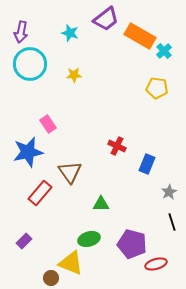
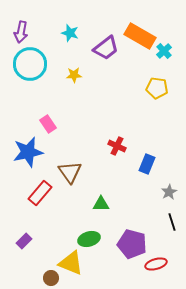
purple trapezoid: moved 29 px down
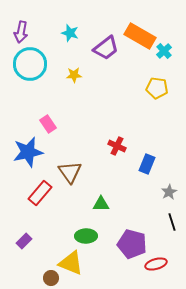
green ellipse: moved 3 px left, 3 px up; rotated 15 degrees clockwise
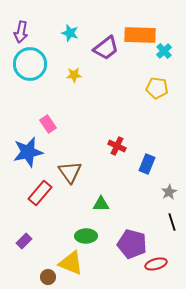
orange rectangle: moved 1 px up; rotated 28 degrees counterclockwise
brown circle: moved 3 px left, 1 px up
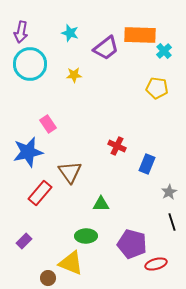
brown circle: moved 1 px down
